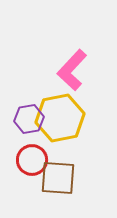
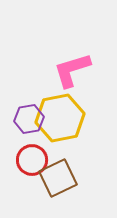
pink L-shape: rotated 30 degrees clockwise
brown square: rotated 30 degrees counterclockwise
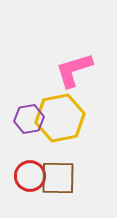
pink L-shape: moved 2 px right
red circle: moved 2 px left, 16 px down
brown square: rotated 27 degrees clockwise
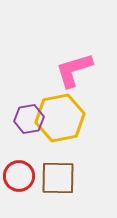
red circle: moved 11 px left
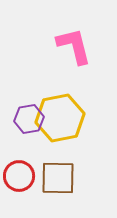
pink L-shape: moved 24 px up; rotated 93 degrees clockwise
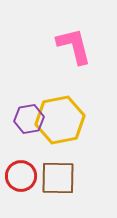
yellow hexagon: moved 2 px down
red circle: moved 2 px right
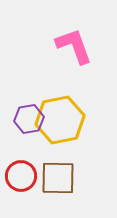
pink L-shape: rotated 6 degrees counterclockwise
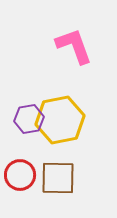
red circle: moved 1 px left, 1 px up
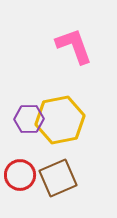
purple hexagon: rotated 8 degrees clockwise
brown square: rotated 24 degrees counterclockwise
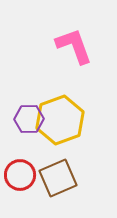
yellow hexagon: rotated 9 degrees counterclockwise
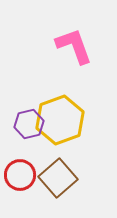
purple hexagon: moved 5 px down; rotated 12 degrees counterclockwise
brown square: rotated 18 degrees counterclockwise
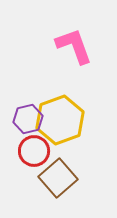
purple hexagon: moved 1 px left, 5 px up
red circle: moved 14 px right, 24 px up
